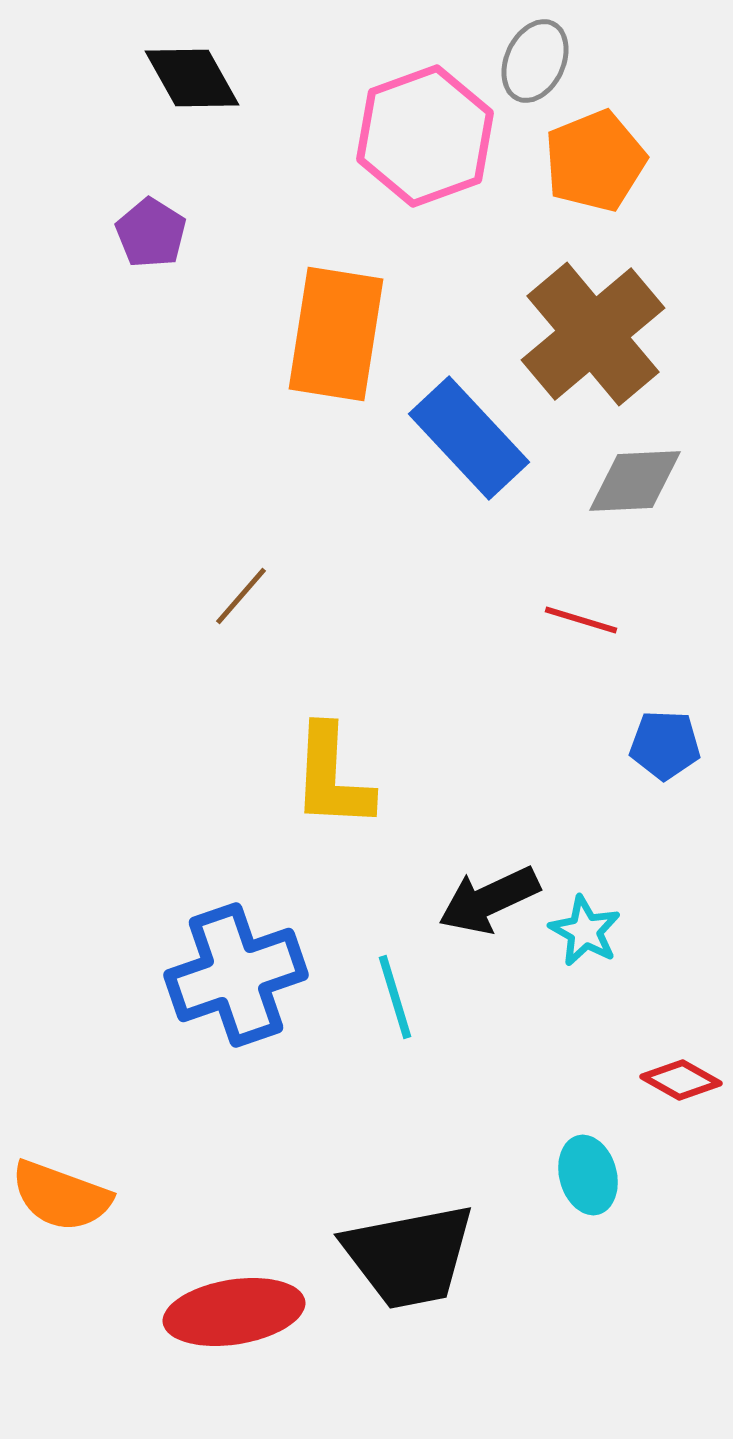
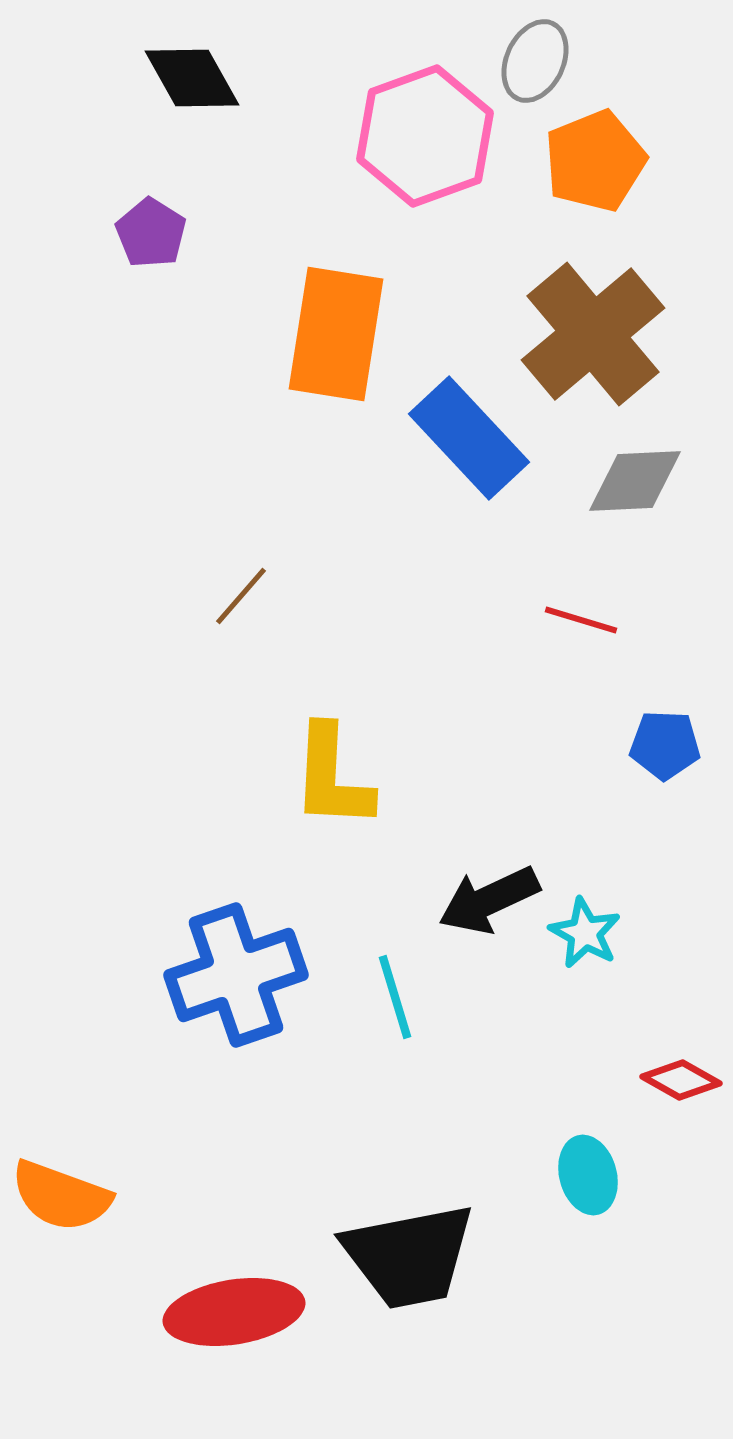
cyan star: moved 2 px down
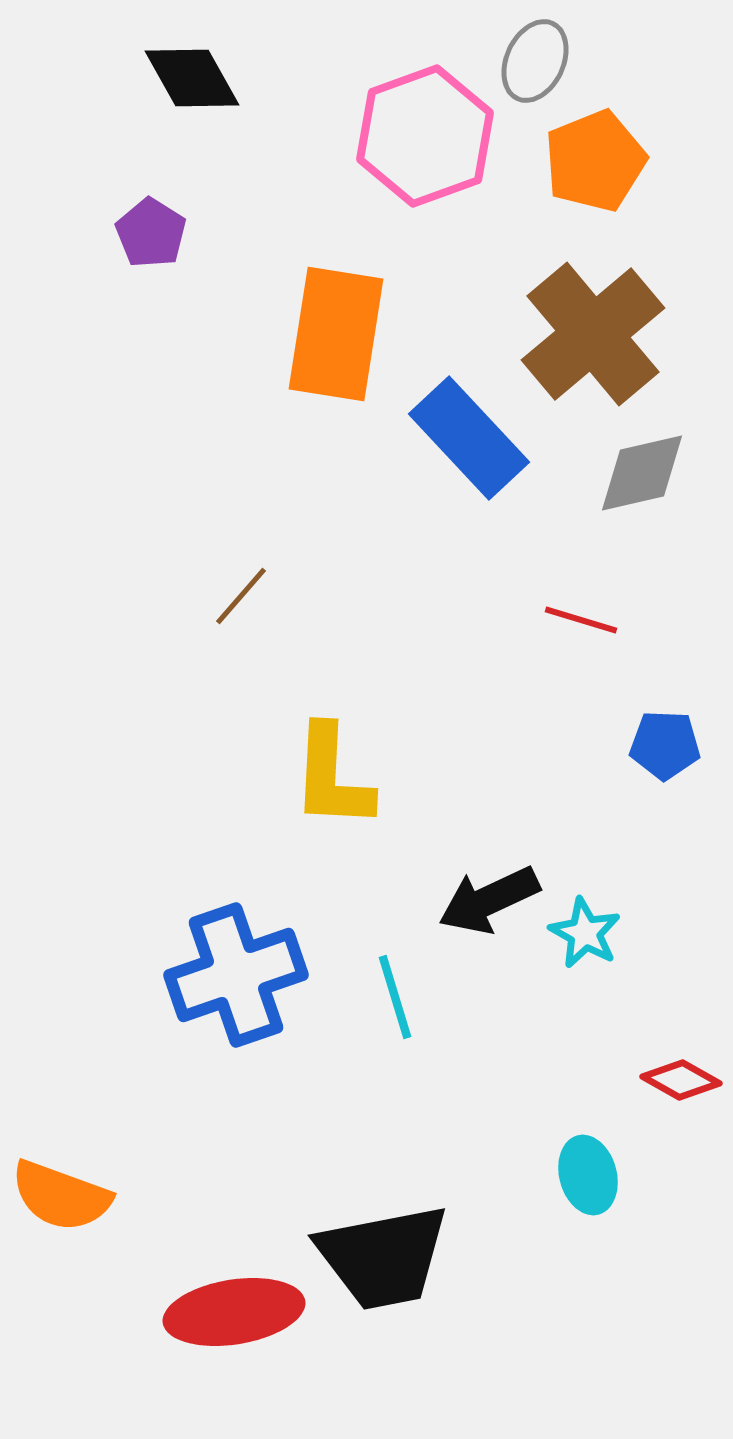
gray diamond: moved 7 px right, 8 px up; rotated 10 degrees counterclockwise
black trapezoid: moved 26 px left, 1 px down
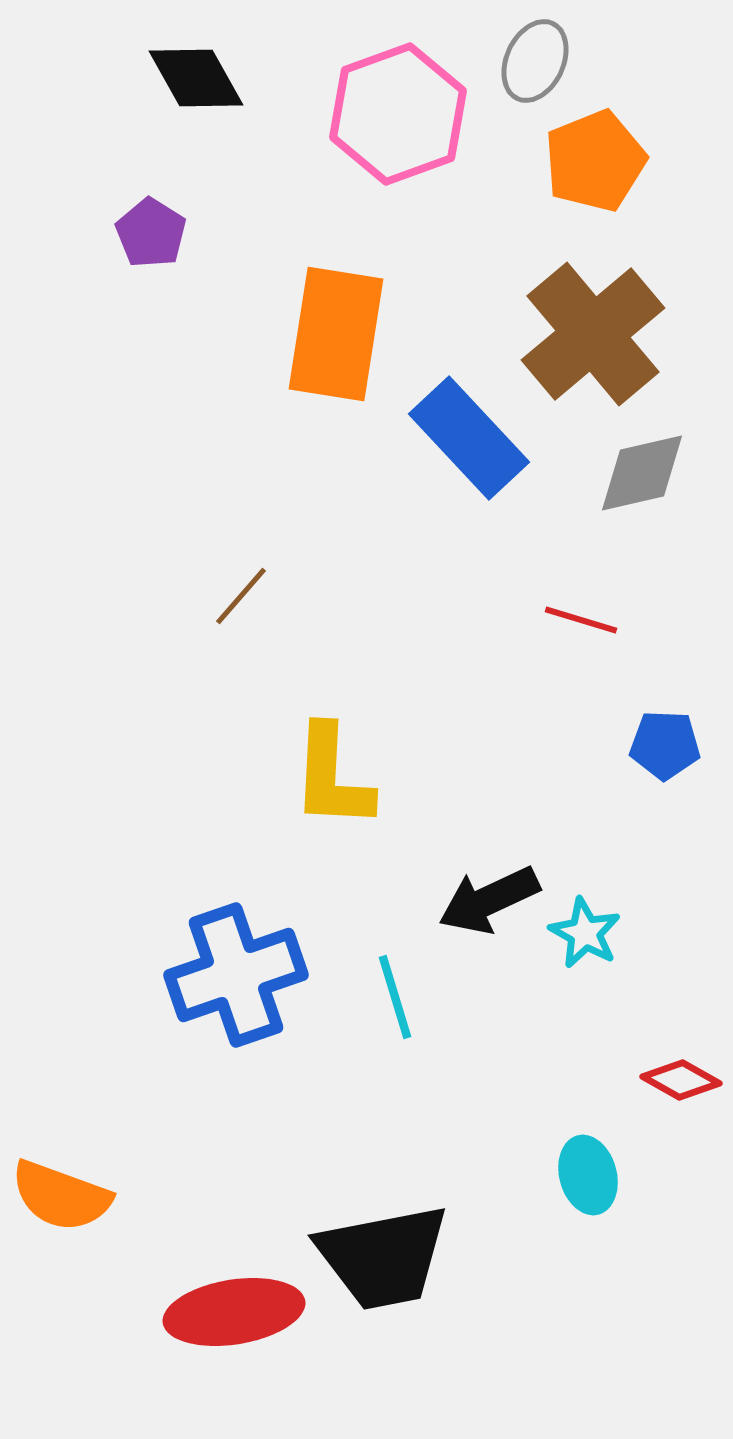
black diamond: moved 4 px right
pink hexagon: moved 27 px left, 22 px up
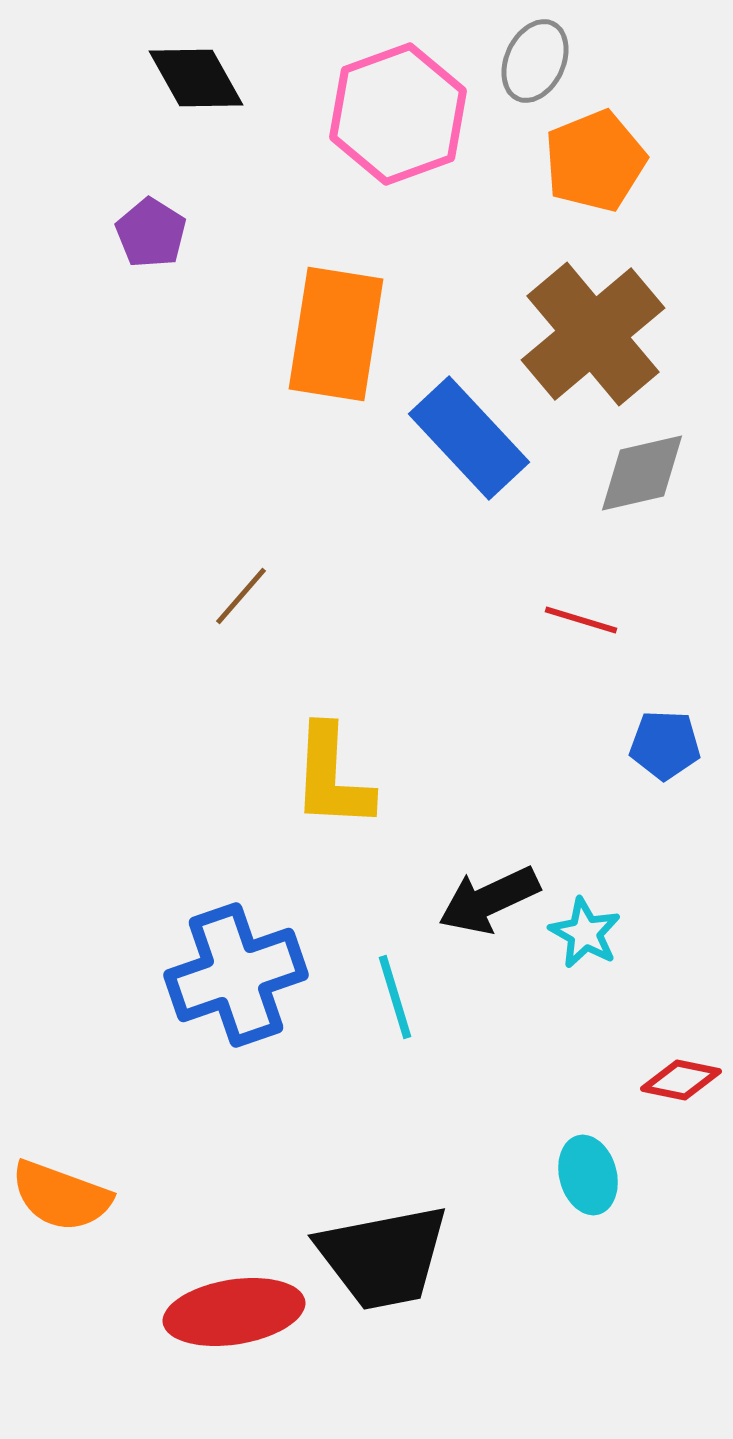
red diamond: rotated 18 degrees counterclockwise
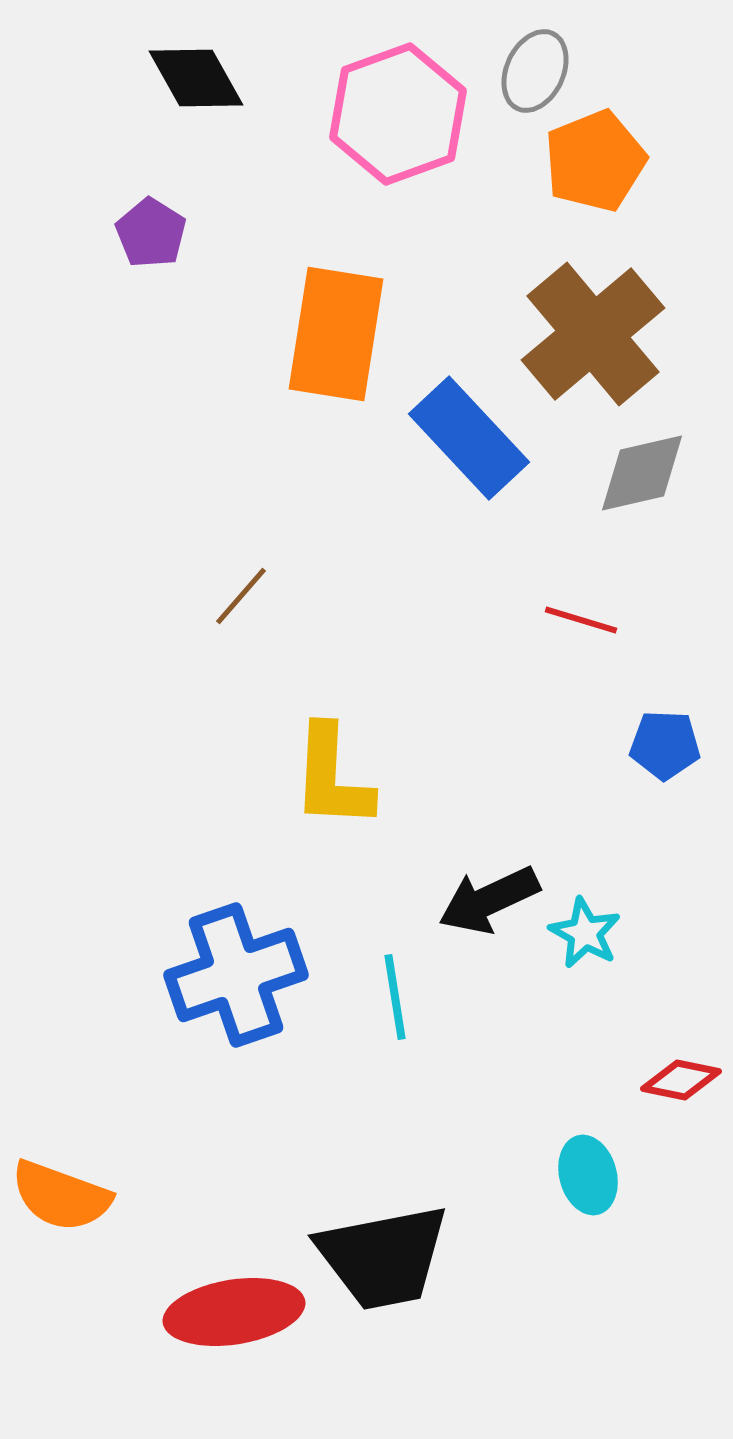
gray ellipse: moved 10 px down
cyan line: rotated 8 degrees clockwise
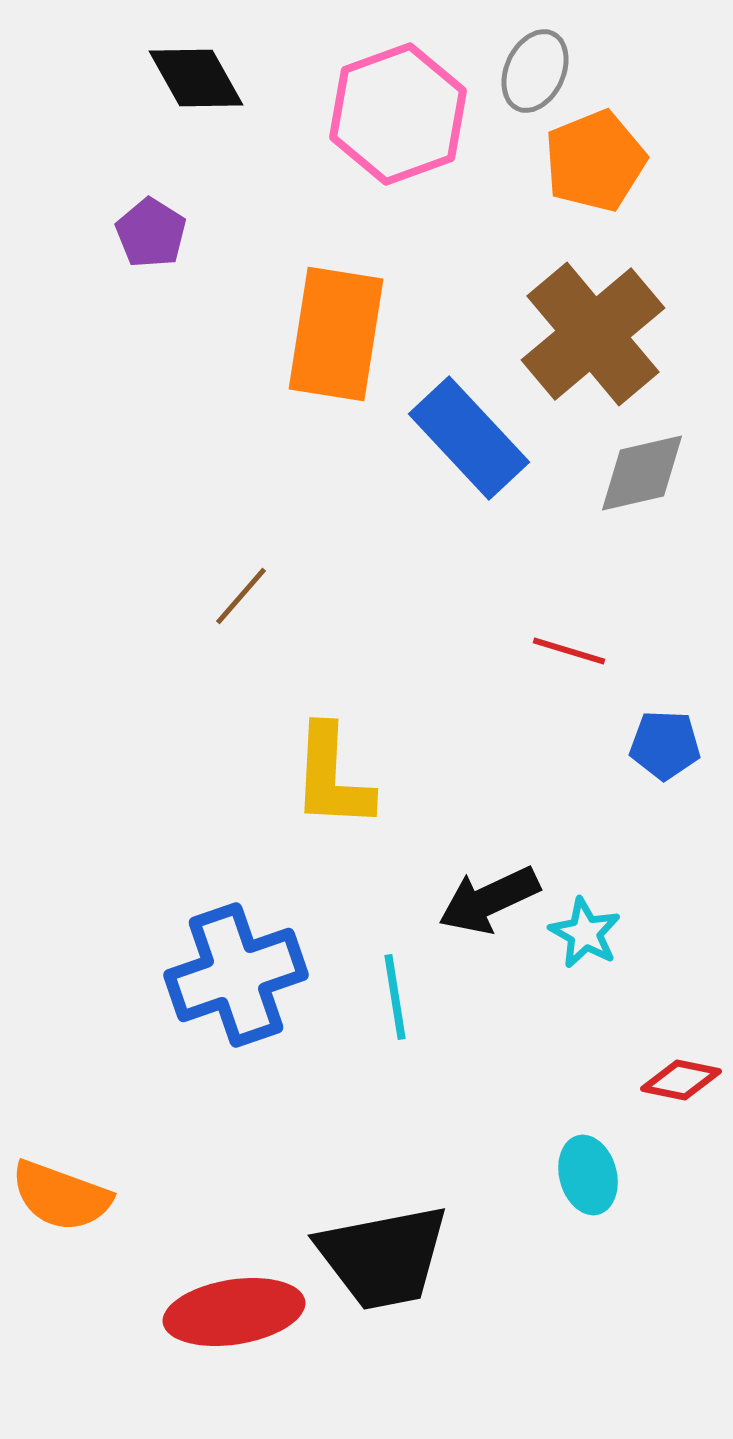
red line: moved 12 px left, 31 px down
